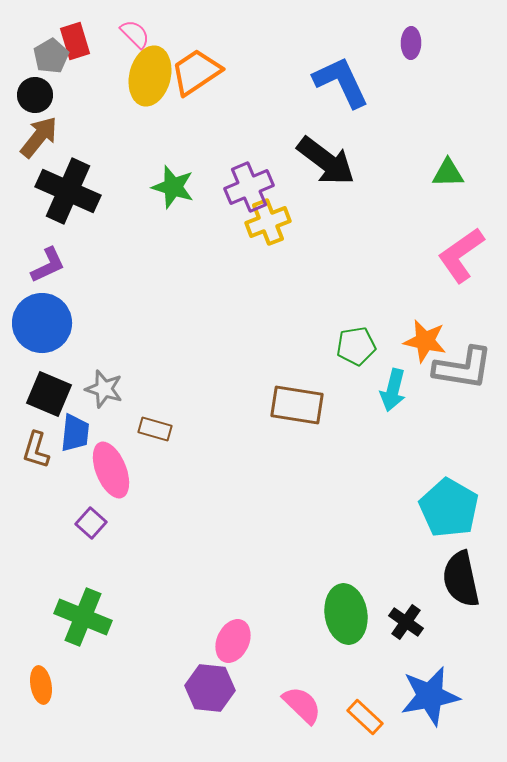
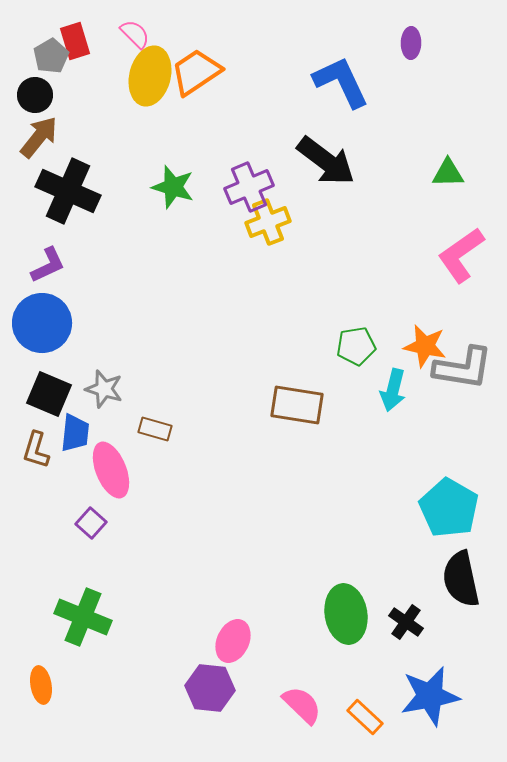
orange star at (425, 341): moved 5 px down
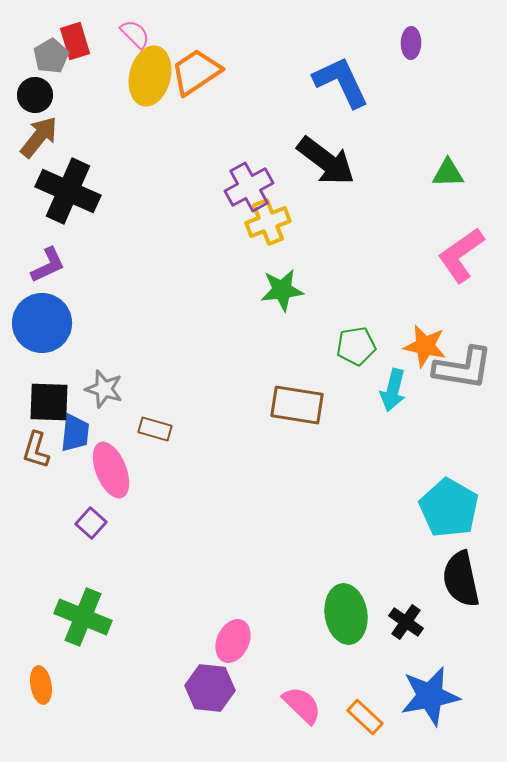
green star at (173, 187): moved 109 px right, 103 px down; rotated 24 degrees counterclockwise
purple cross at (249, 187): rotated 6 degrees counterclockwise
black square at (49, 394): moved 8 px down; rotated 21 degrees counterclockwise
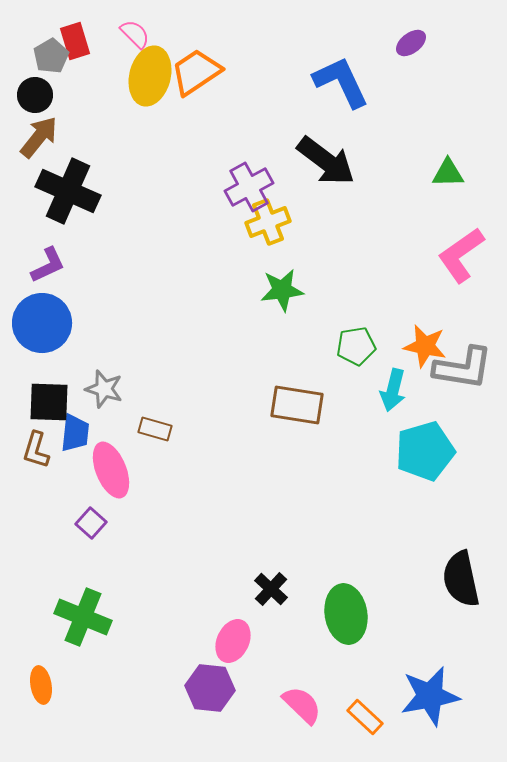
purple ellipse at (411, 43): rotated 52 degrees clockwise
cyan pentagon at (449, 508): moved 24 px left, 57 px up; rotated 26 degrees clockwise
black cross at (406, 622): moved 135 px left, 33 px up; rotated 8 degrees clockwise
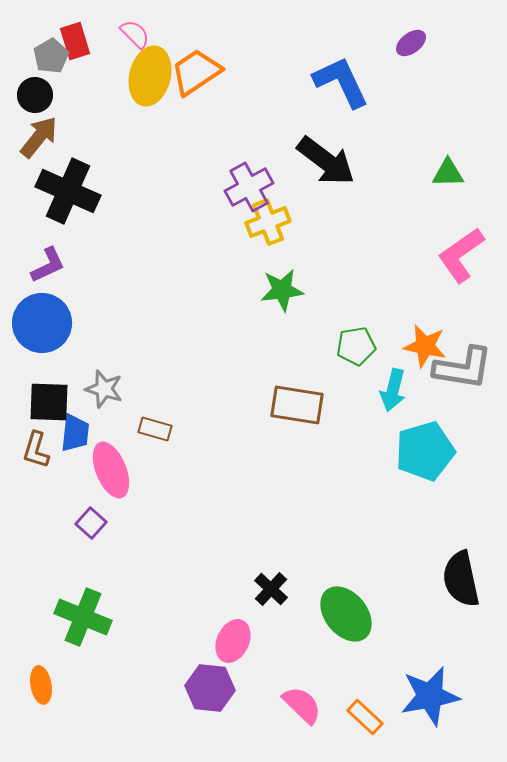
green ellipse at (346, 614): rotated 30 degrees counterclockwise
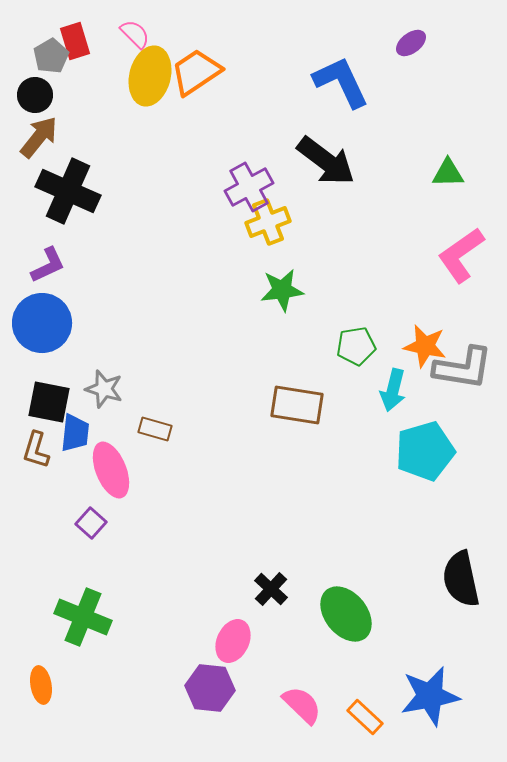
black square at (49, 402): rotated 9 degrees clockwise
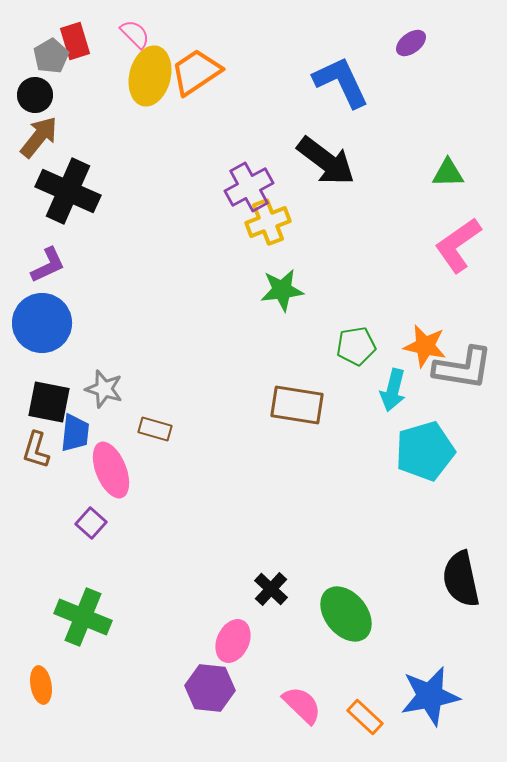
pink L-shape at (461, 255): moved 3 px left, 10 px up
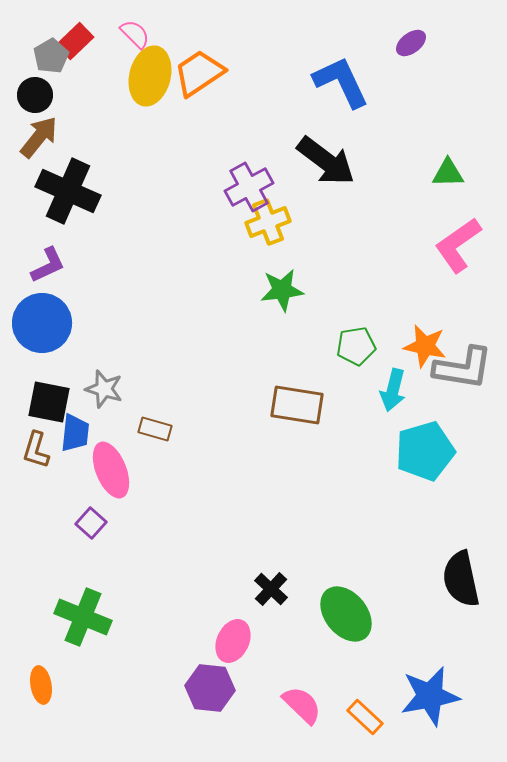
red rectangle at (75, 41): rotated 63 degrees clockwise
orange trapezoid at (196, 72): moved 3 px right, 1 px down
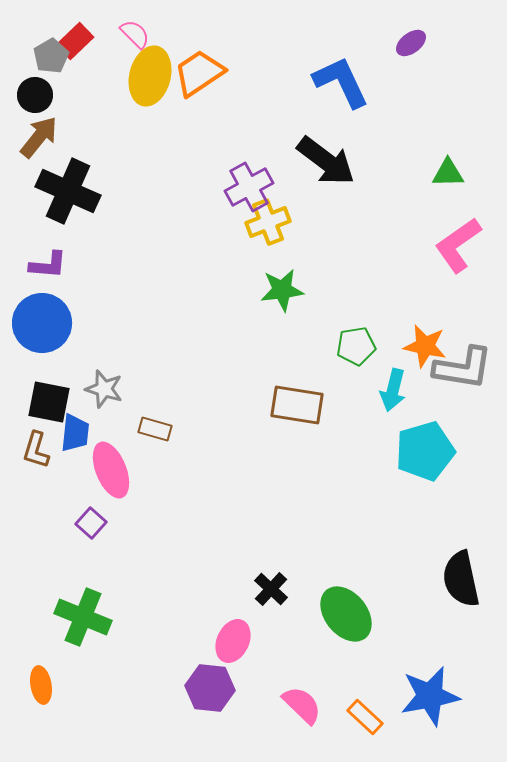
purple L-shape at (48, 265): rotated 30 degrees clockwise
